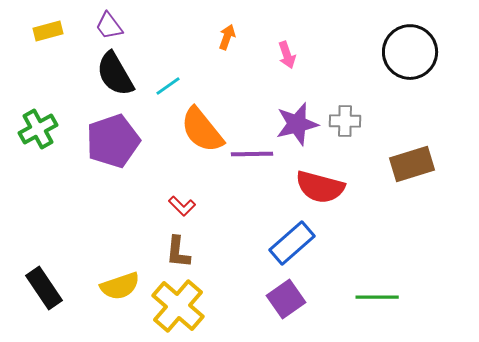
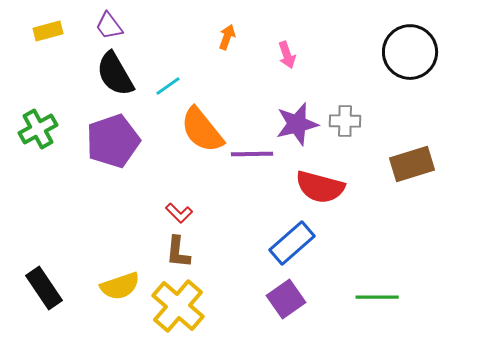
red L-shape: moved 3 px left, 7 px down
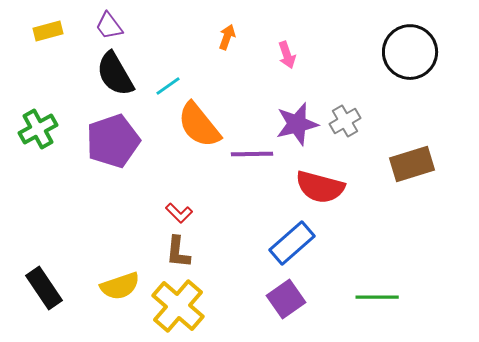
gray cross: rotated 32 degrees counterclockwise
orange semicircle: moved 3 px left, 5 px up
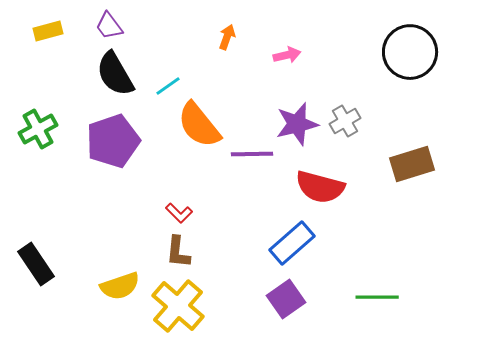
pink arrow: rotated 84 degrees counterclockwise
black rectangle: moved 8 px left, 24 px up
